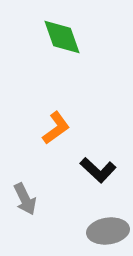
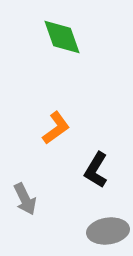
black L-shape: moved 2 px left; rotated 78 degrees clockwise
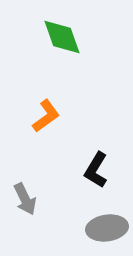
orange L-shape: moved 10 px left, 12 px up
gray ellipse: moved 1 px left, 3 px up
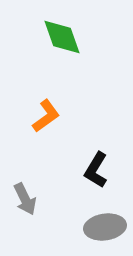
gray ellipse: moved 2 px left, 1 px up
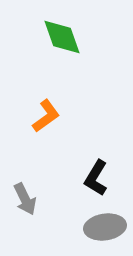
black L-shape: moved 8 px down
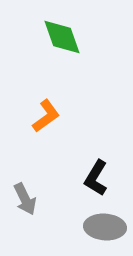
gray ellipse: rotated 12 degrees clockwise
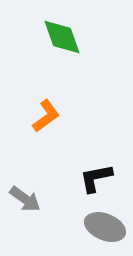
black L-shape: rotated 48 degrees clockwise
gray arrow: rotated 28 degrees counterclockwise
gray ellipse: rotated 18 degrees clockwise
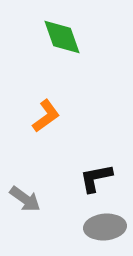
gray ellipse: rotated 27 degrees counterclockwise
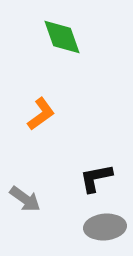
orange L-shape: moved 5 px left, 2 px up
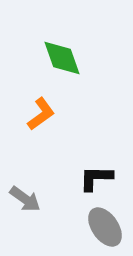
green diamond: moved 21 px down
black L-shape: rotated 12 degrees clockwise
gray ellipse: rotated 60 degrees clockwise
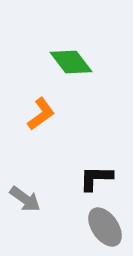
green diamond: moved 9 px right, 4 px down; rotated 18 degrees counterclockwise
